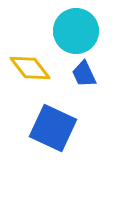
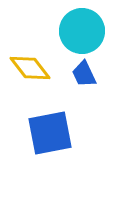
cyan circle: moved 6 px right
blue square: moved 3 px left, 5 px down; rotated 36 degrees counterclockwise
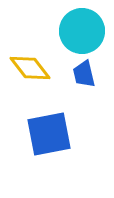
blue trapezoid: rotated 12 degrees clockwise
blue square: moved 1 px left, 1 px down
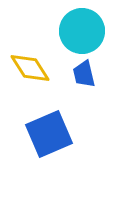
yellow diamond: rotated 6 degrees clockwise
blue square: rotated 12 degrees counterclockwise
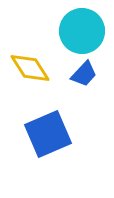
blue trapezoid: rotated 124 degrees counterclockwise
blue square: moved 1 px left
